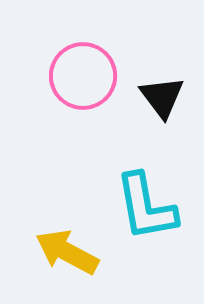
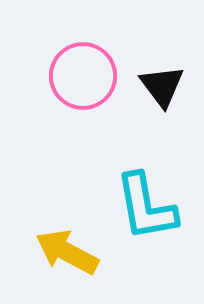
black triangle: moved 11 px up
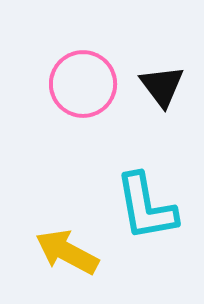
pink circle: moved 8 px down
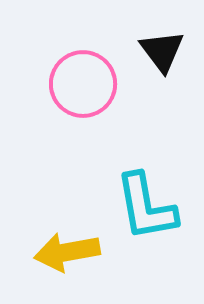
black triangle: moved 35 px up
yellow arrow: rotated 38 degrees counterclockwise
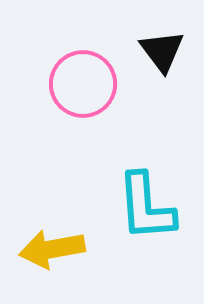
cyan L-shape: rotated 6 degrees clockwise
yellow arrow: moved 15 px left, 3 px up
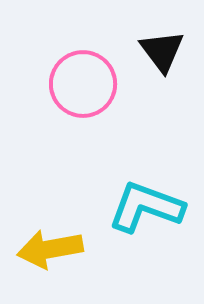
cyan L-shape: rotated 114 degrees clockwise
yellow arrow: moved 2 px left
